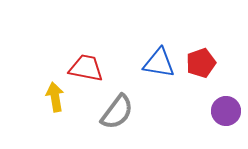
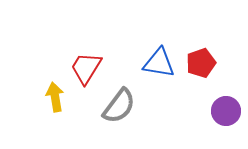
red trapezoid: rotated 69 degrees counterclockwise
gray semicircle: moved 2 px right, 6 px up
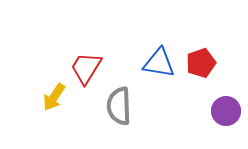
yellow arrow: moved 1 px left; rotated 136 degrees counterclockwise
gray semicircle: rotated 141 degrees clockwise
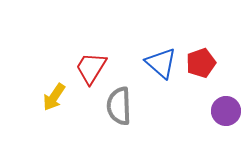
blue triangle: moved 2 px right; rotated 32 degrees clockwise
red trapezoid: moved 5 px right
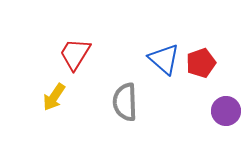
blue triangle: moved 3 px right, 4 px up
red trapezoid: moved 16 px left, 14 px up
gray semicircle: moved 6 px right, 4 px up
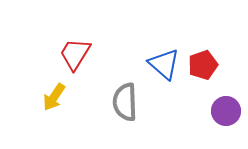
blue triangle: moved 5 px down
red pentagon: moved 2 px right, 2 px down
